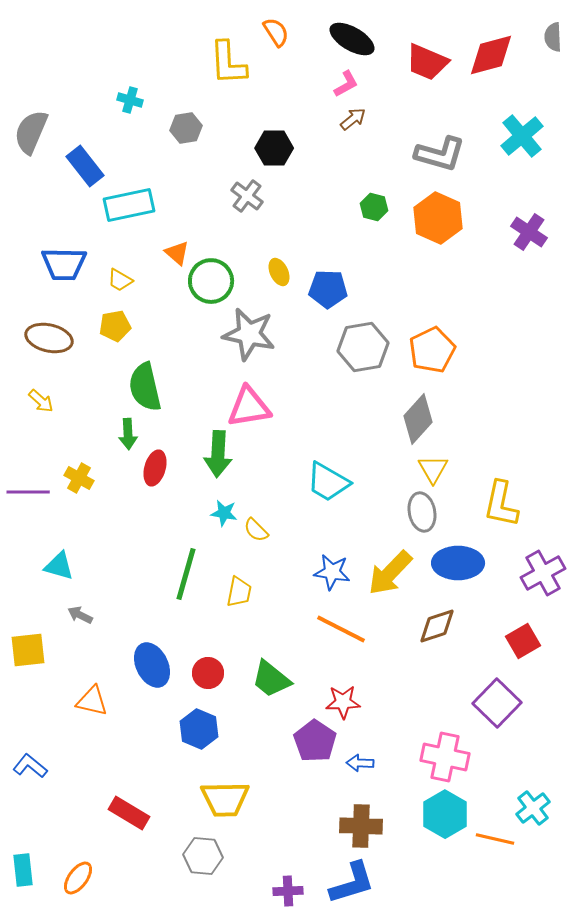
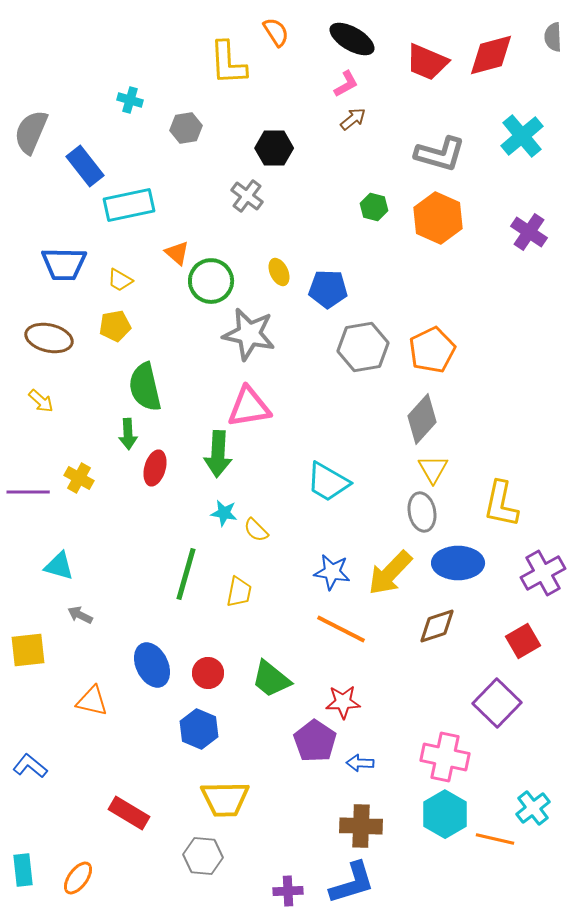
gray diamond at (418, 419): moved 4 px right
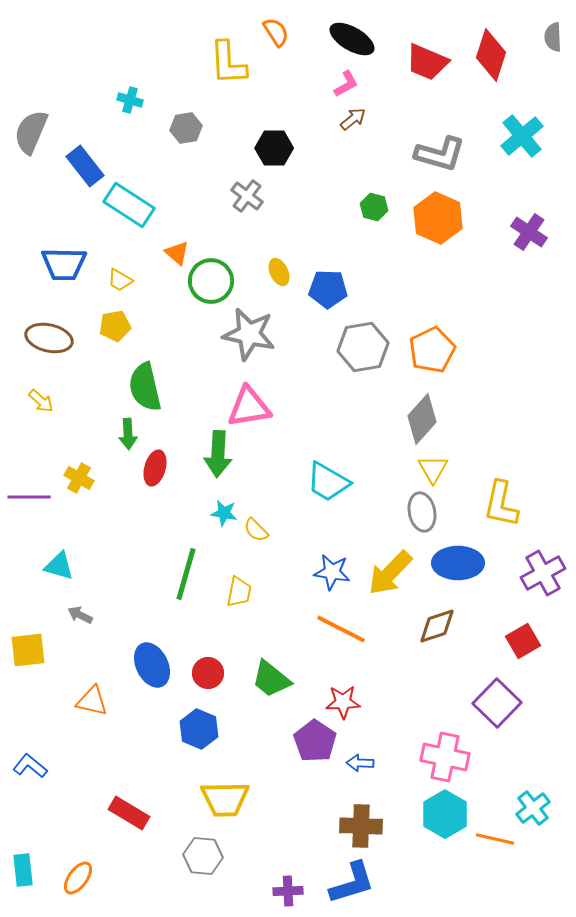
red diamond at (491, 55): rotated 57 degrees counterclockwise
cyan rectangle at (129, 205): rotated 45 degrees clockwise
purple line at (28, 492): moved 1 px right, 5 px down
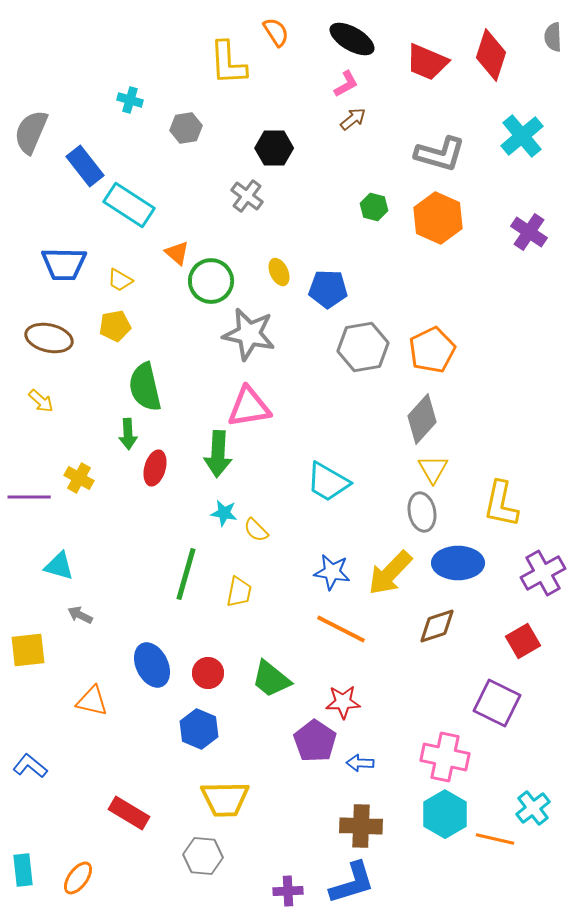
purple square at (497, 703): rotated 18 degrees counterclockwise
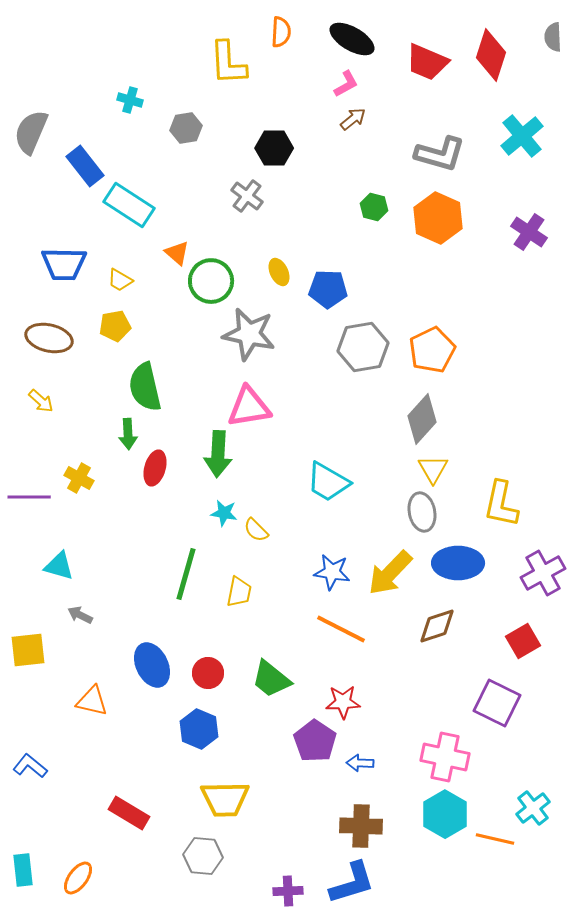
orange semicircle at (276, 32): moved 5 px right; rotated 36 degrees clockwise
